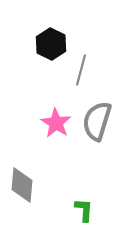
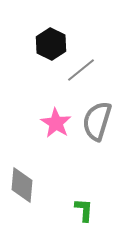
gray line: rotated 36 degrees clockwise
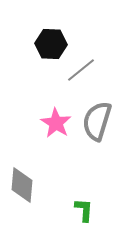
black hexagon: rotated 24 degrees counterclockwise
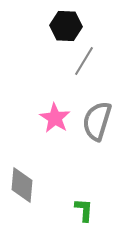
black hexagon: moved 15 px right, 18 px up
gray line: moved 3 px right, 9 px up; rotated 20 degrees counterclockwise
pink star: moved 1 px left, 5 px up
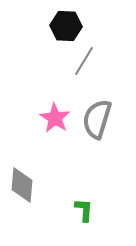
gray semicircle: moved 2 px up
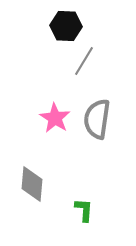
gray semicircle: rotated 9 degrees counterclockwise
gray diamond: moved 10 px right, 1 px up
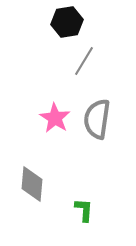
black hexagon: moved 1 px right, 4 px up; rotated 12 degrees counterclockwise
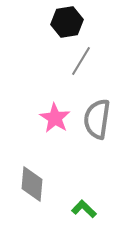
gray line: moved 3 px left
green L-shape: moved 1 px up; rotated 50 degrees counterclockwise
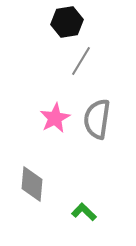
pink star: rotated 12 degrees clockwise
green L-shape: moved 3 px down
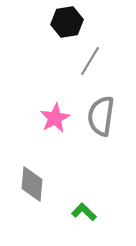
gray line: moved 9 px right
gray semicircle: moved 4 px right, 3 px up
